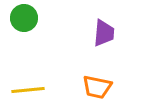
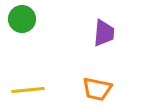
green circle: moved 2 px left, 1 px down
orange trapezoid: moved 2 px down
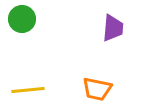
purple trapezoid: moved 9 px right, 5 px up
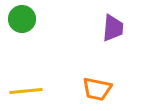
yellow line: moved 2 px left, 1 px down
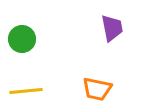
green circle: moved 20 px down
purple trapezoid: moved 1 px left; rotated 16 degrees counterclockwise
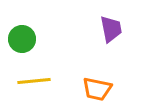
purple trapezoid: moved 1 px left, 1 px down
yellow line: moved 8 px right, 10 px up
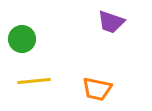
purple trapezoid: moved 7 px up; rotated 120 degrees clockwise
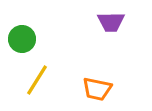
purple trapezoid: rotated 20 degrees counterclockwise
yellow line: moved 3 px right, 1 px up; rotated 52 degrees counterclockwise
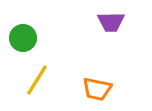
green circle: moved 1 px right, 1 px up
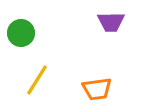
green circle: moved 2 px left, 5 px up
orange trapezoid: rotated 20 degrees counterclockwise
